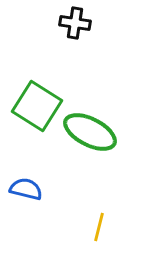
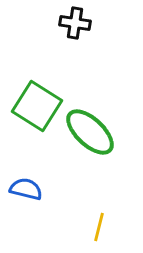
green ellipse: rotated 16 degrees clockwise
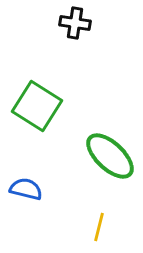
green ellipse: moved 20 px right, 24 px down
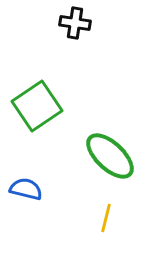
green square: rotated 24 degrees clockwise
yellow line: moved 7 px right, 9 px up
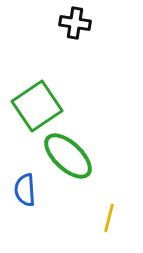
green ellipse: moved 42 px left
blue semicircle: moved 1 px left, 1 px down; rotated 108 degrees counterclockwise
yellow line: moved 3 px right
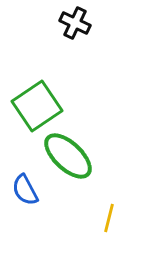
black cross: rotated 16 degrees clockwise
blue semicircle: rotated 24 degrees counterclockwise
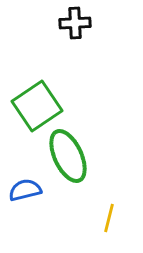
black cross: rotated 28 degrees counterclockwise
green ellipse: rotated 22 degrees clockwise
blue semicircle: rotated 104 degrees clockwise
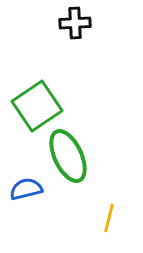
blue semicircle: moved 1 px right, 1 px up
